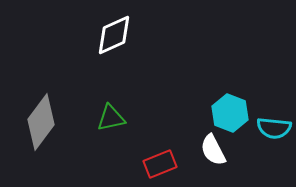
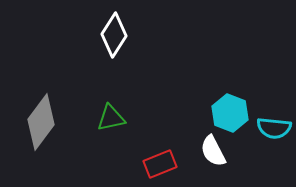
white diamond: rotated 33 degrees counterclockwise
white semicircle: moved 1 px down
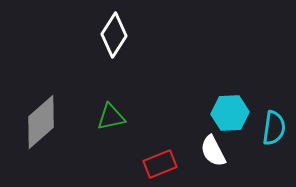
cyan hexagon: rotated 24 degrees counterclockwise
green triangle: moved 1 px up
gray diamond: rotated 12 degrees clockwise
cyan semicircle: rotated 88 degrees counterclockwise
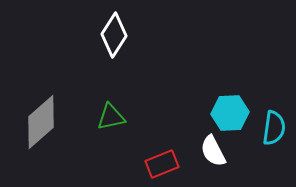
red rectangle: moved 2 px right
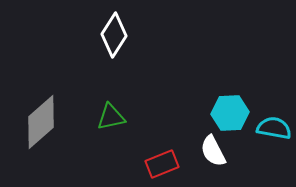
cyan semicircle: rotated 88 degrees counterclockwise
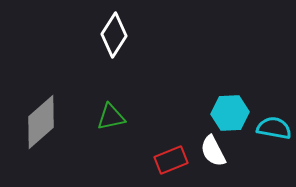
red rectangle: moved 9 px right, 4 px up
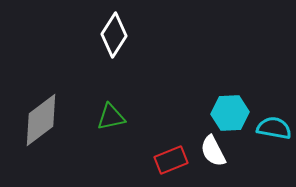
gray diamond: moved 2 px up; rotated 4 degrees clockwise
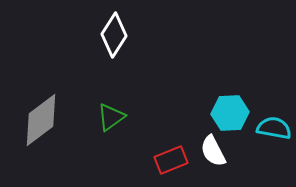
green triangle: rotated 24 degrees counterclockwise
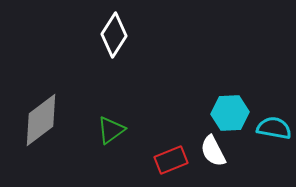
green triangle: moved 13 px down
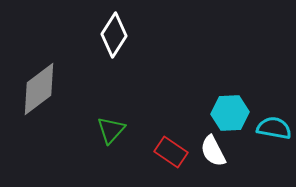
gray diamond: moved 2 px left, 31 px up
green triangle: rotated 12 degrees counterclockwise
red rectangle: moved 8 px up; rotated 56 degrees clockwise
